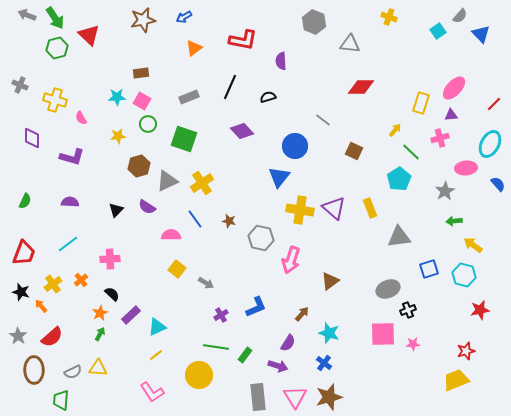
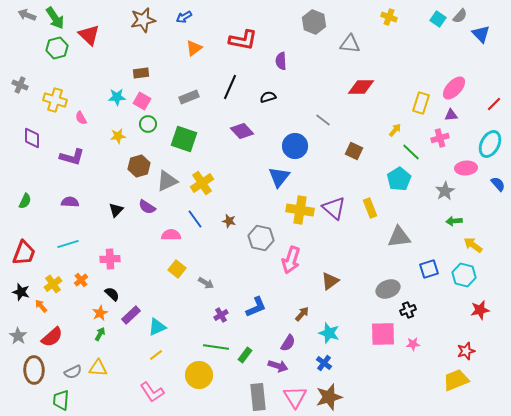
cyan square at (438, 31): moved 12 px up; rotated 21 degrees counterclockwise
cyan line at (68, 244): rotated 20 degrees clockwise
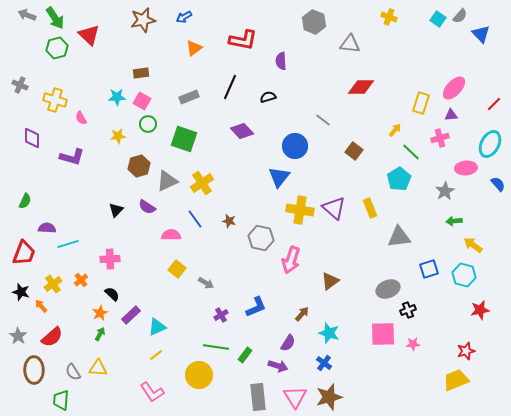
brown square at (354, 151): rotated 12 degrees clockwise
purple semicircle at (70, 202): moved 23 px left, 26 px down
gray semicircle at (73, 372): rotated 84 degrees clockwise
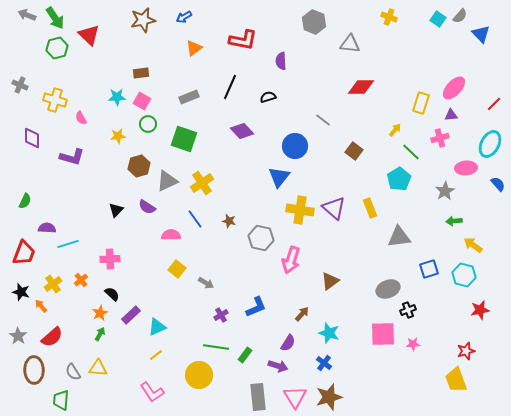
yellow trapezoid at (456, 380): rotated 88 degrees counterclockwise
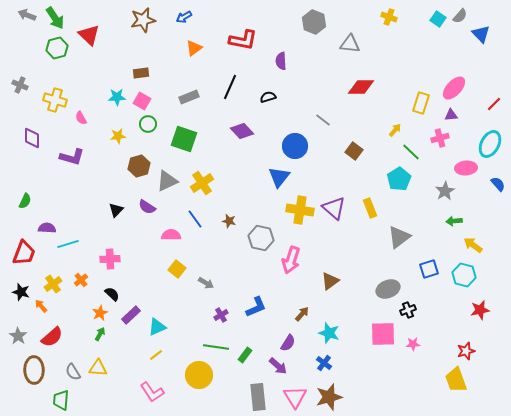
gray triangle at (399, 237): rotated 30 degrees counterclockwise
purple arrow at (278, 366): rotated 24 degrees clockwise
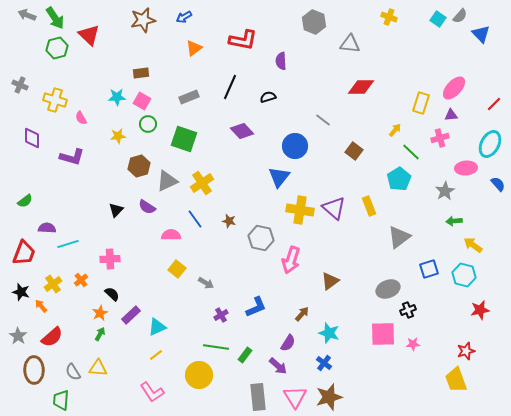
green semicircle at (25, 201): rotated 28 degrees clockwise
yellow rectangle at (370, 208): moved 1 px left, 2 px up
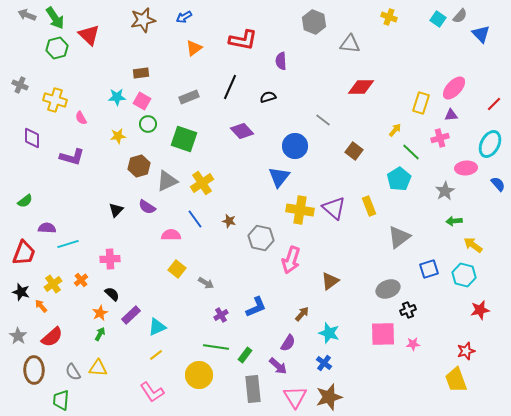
gray rectangle at (258, 397): moved 5 px left, 8 px up
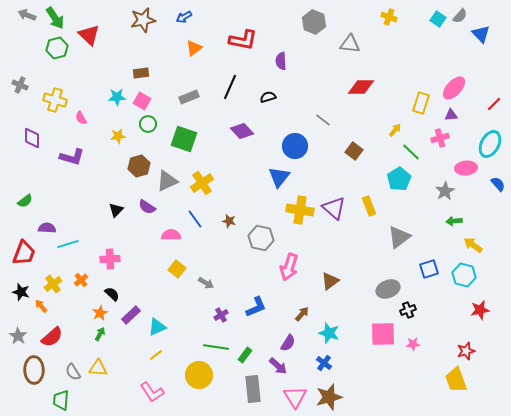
pink arrow at (291, 260): moved 2 px left, 7 px down
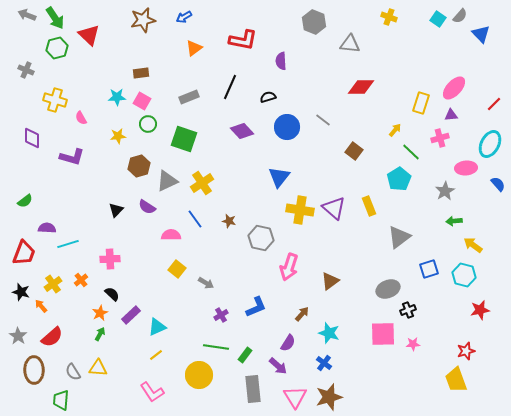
gray cross at (20, 85): moved 6 px right, 15 px up
blue circle at (295, 146): moved 8 px left, 19 px up
